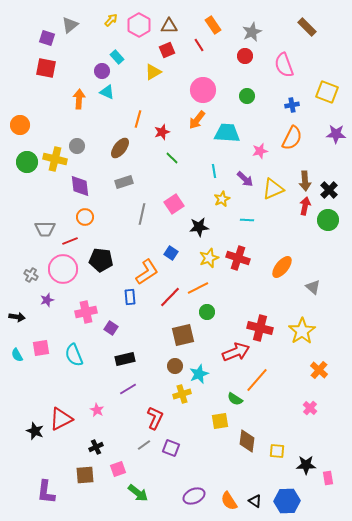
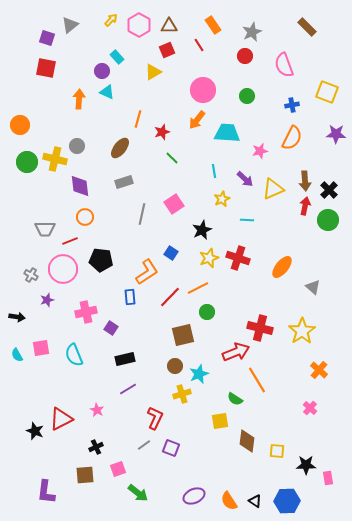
black star at (199, 227): moved 3 px right, 3 px down; rotated 18 degrees counterclockwise
orange line at (257, 380): rotated 72 degrees counterclockwise
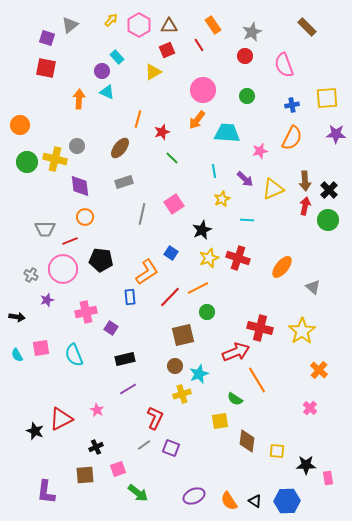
yellow square at (327, 92): moved 6 px down; rotated 25 degrees counterclockwise
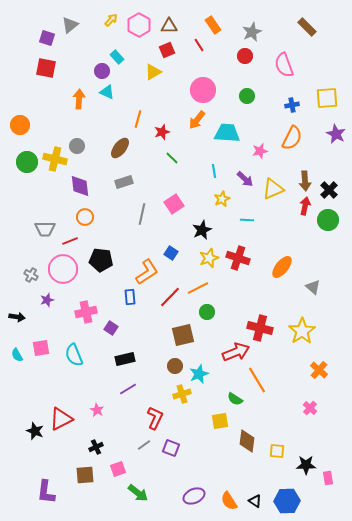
purple star at (336, 134): rotated 24 degrees clockwise
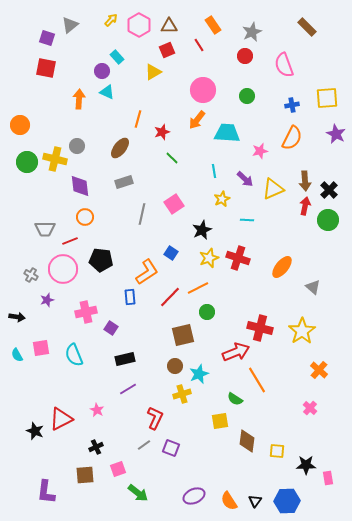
black triangle at (255, 501): rotated 32 degrees clockwise
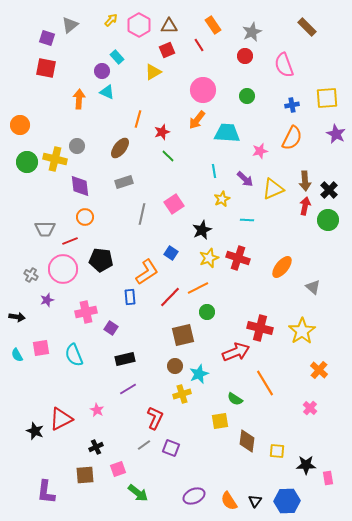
green line at (172, 158): moved 4 px left, 2 px up
orange line at (257, 380): moved 8 px right, 3 px down
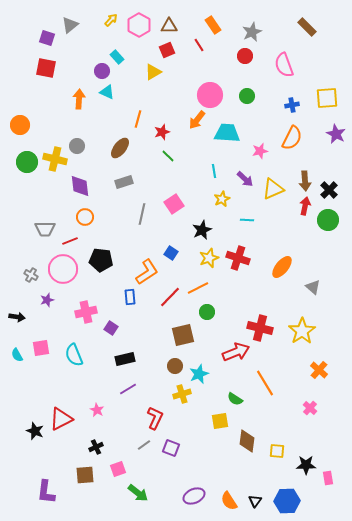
pink circle at (203, 90): moved 7 px right, 5 px down
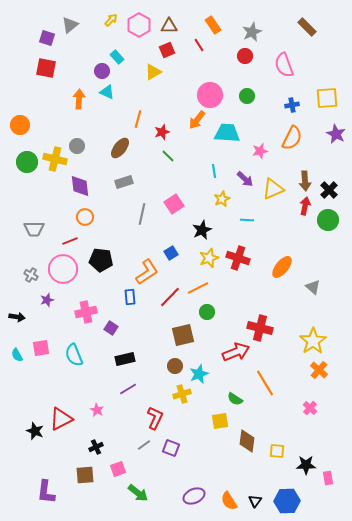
gray trapezoid at (45, 229): moved 11 px left
blue square at (171, 253): rotated 24 degrees clockwise
yellow star at (302, 331): moved 11 px right, 10 px down
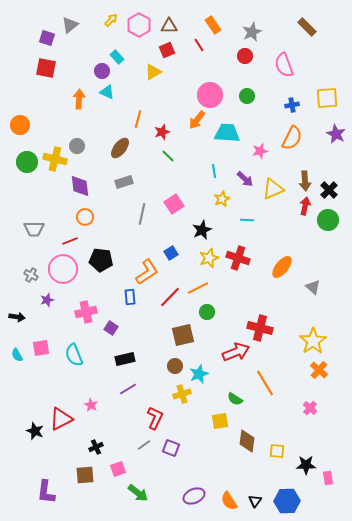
pink star at (97, 410): moved 6 px left, 5 px up
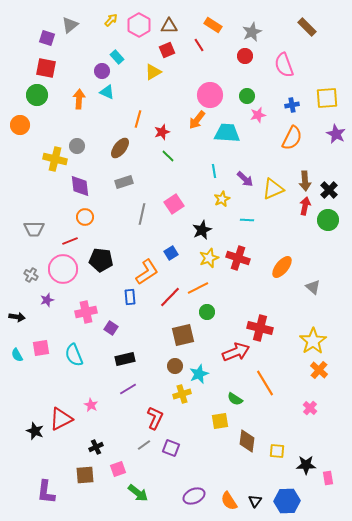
orange rectangle at (213, 25): rotated 24 degrees counterclockwise
pink star at (260, 151): moved 2 px left, 36 px up
green circle at (27, 162): moved 10 px right, 67 px up
